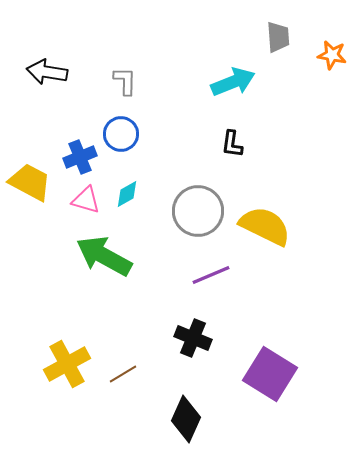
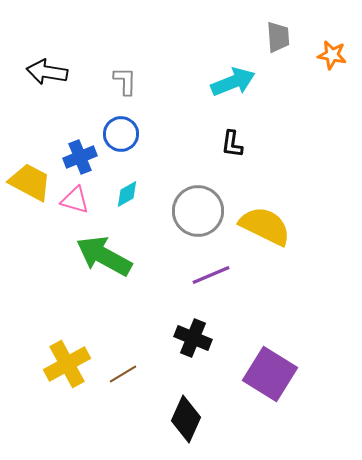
pink triangle: moved 11 px left
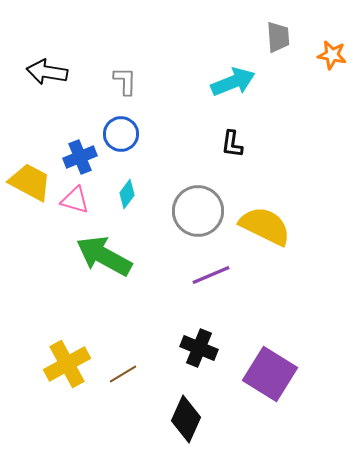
cyan diamond: rotated 24 degrees counterclockwise
black cross: moved 6 px right, 10 px down
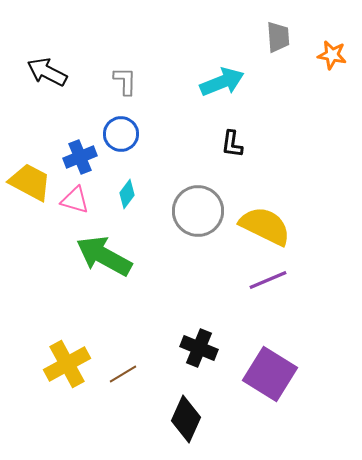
black arrow: rotated 18 degrees clockwise
cyan arrow: moved 11 px left
purple line: moved 57 px right, 5 px down
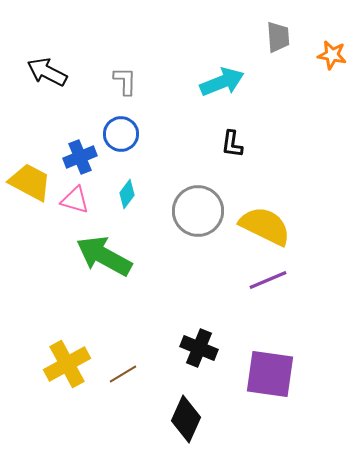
purple square: rotated 24 degrees counterclockwise
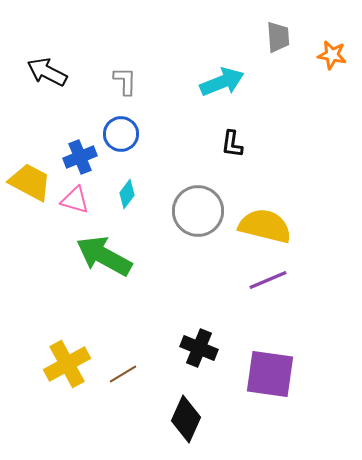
yellow semicircle: rotated 12 degrees counterclockwise
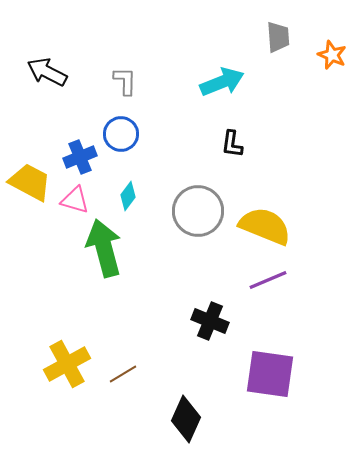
orange star: rotated 12 degrees clockwise
cyan diamond: moved 1 px right, 2 px down
yellow semicircle: rotated 8 degrees clockwise
green arrow: moved 8 px up; rotated 46 degrees clockwise
black cross: moved 11 px right, 27 px up
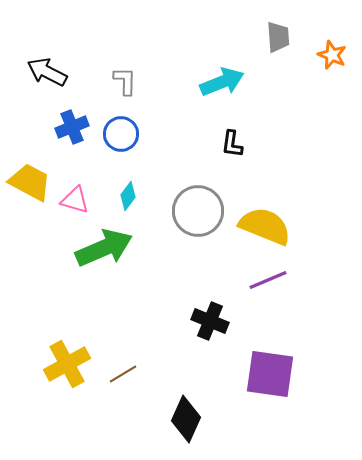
blue cross: moved 8 px left, 30 px up
green arrow: rotated 82 degrees clockwise
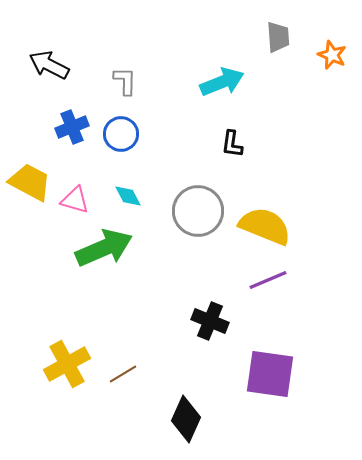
black arrow: moved 2 px right, 7 px up
cyan diamond: rotated 64 degrees counterclockwise
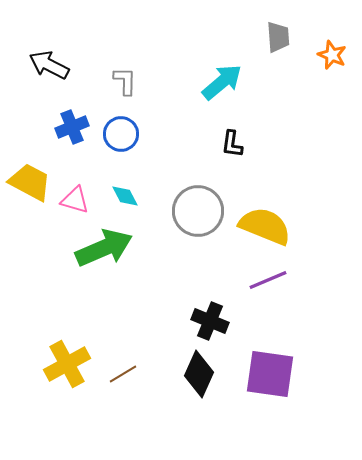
cyan arrow: rotated 18 degrees counterclockwise
cyan diamond: moved 3 px left
black diamond: moved 13 px right, 45 px up
